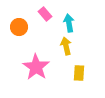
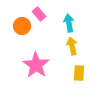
pink rectangle: moved 6 px left
orange circle: moved 3 px right, 1 px up
yellow arrow: moved 6 px right
pink star: moved 2 px up
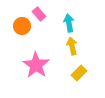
yellow rectangle: rotated 42 degrees clockwise
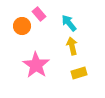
cyan arrow: rotated 30 degrees counterclockwise
yellow rectangle: rotated 28 degrees clockwise
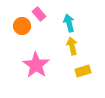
cyan arrow: rotated 24 degrees clockwise
yellow rectangle: moved 4 px right, 2 px up
